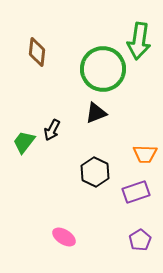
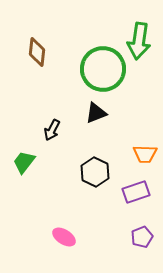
green trapezoid: moved 20 px down
purple pentagon: moved 2 px right, 3 px up; rotated 10 degrees clockwise
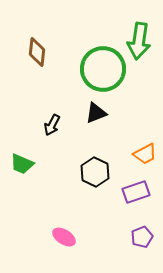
black arrow: moved 5 px up
orange trapezoid: rotated 30 degrees counterclockwise
green trapezoid: moved 2 px left, 2 px down; rotated 105 degrees counterclockwise
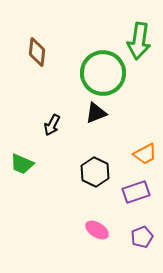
green circle: moved 4 px down
pink ellipse: moved 33 px right, 7 px up
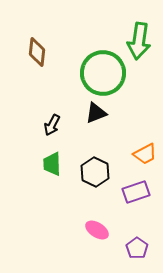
green trapezoid: moved 30 px right; rotated 65 degrees clockwise
purple pentagon: moved 5 px left, 11 px down; rotated 15 degrees counterclockwise
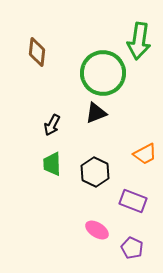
purple rectangle: moved 3 px left, 9 px down; rotated 40 degrees clockwise
purple pentagon: moved 5 px left; rotated 10 degrees counterclockwise
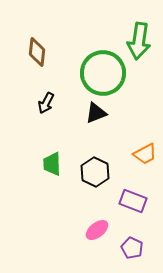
black arrow: moved 6 px left, 22 px up
pink ellipse: rotated 70 degrees counterclockwise
